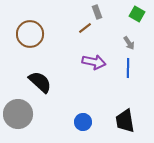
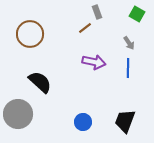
black trapezoid: rotated 30 degrees clockwise
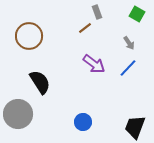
brown circle: moved 1 px left, 2 px down
purple arrow: moved 2 px down; rotated 25 degrees clockwise
blue line: rotated 42 degrees clockwise
black semicircle: rotated 15 degrees clockwise
black trapezoid: moved 10 px right, 6 px down
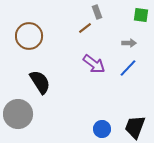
green square: moved 4 px right, 1 px down; rotated 21 degrees counterclockwise
gray arrow: rotated 56 degrees counterclockwise
blue circle: moved 19 px right, 7 px down
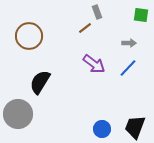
black semicircle: rotated 115 degrees counterclockwise
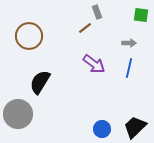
blue line: moved 1 px right; rotated 30 degrees counterclockwise
black trapezoid: rotated 25 degrees clockwise
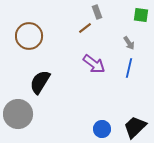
gray arrow: rotated 56 degrees clockwise
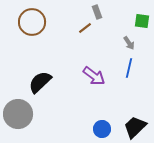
green square: moved 1 px right, 6 px down
brown circle: moved 3 px right, 14 px up
purple arrow: moved 12 px down
black semicircle: rotated 15 degrees clockwise
